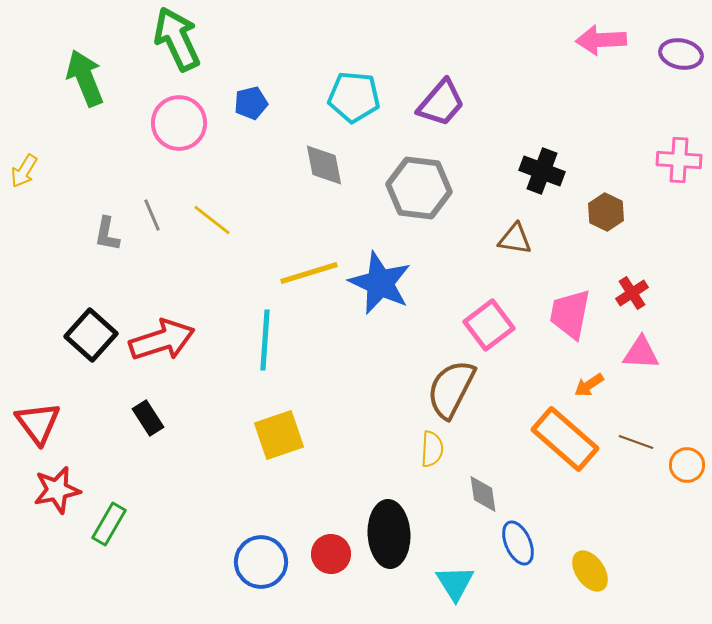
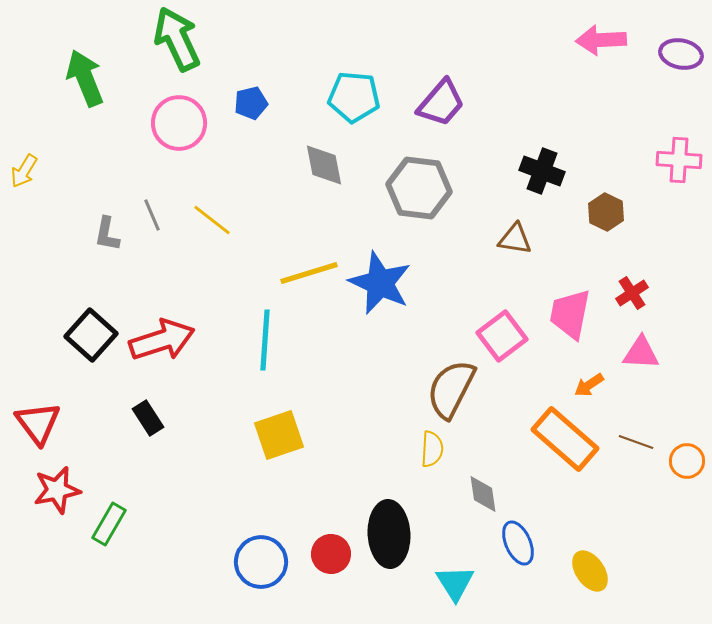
pink square at (489, 325): moved 13 px right, 11 px down
orange circle at (687, 465): moved 4 px up
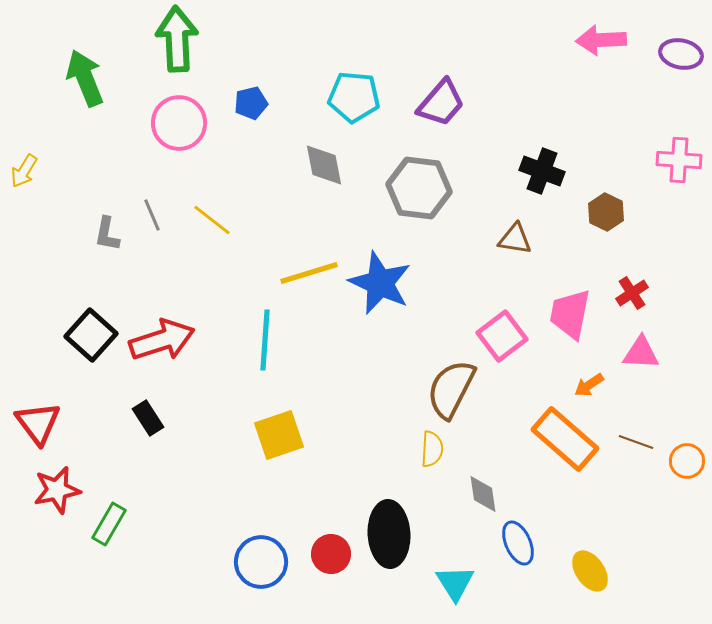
green arrow at (177, 39): rotated 22 degrees clockwise
